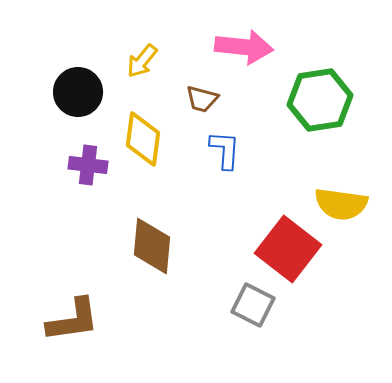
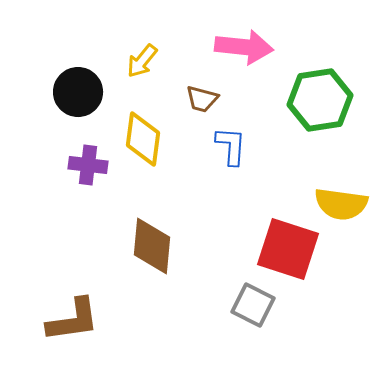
blue L-shape: moved 6 px right, 4 px up
red square: rotated 20 degrees counterclockwise
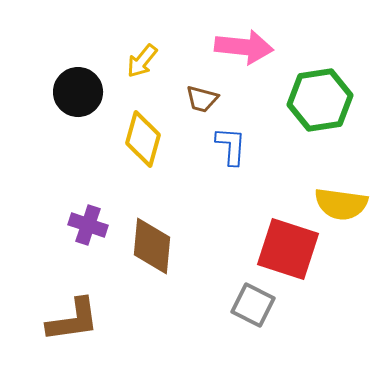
yellow diamond: rotated 8 degrees clockwise
purple cross: moved 60 px down; rotated 12 degrees clockwise
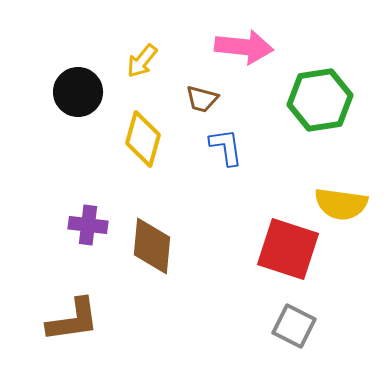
blue L-shape: moved 5 px left, 1 px down; rotated 12 degrees counterclockwise
purple cross: rotated 12 degrees counterclockwise
gray square: moved 41 px right, 21 px down
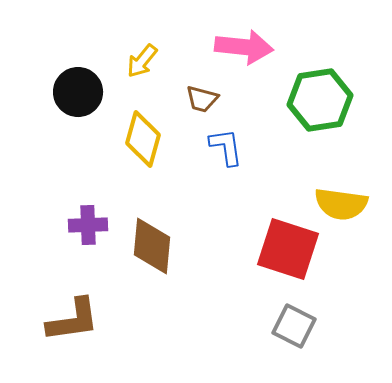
purple cross: rotated 9 degrees counterclockwise
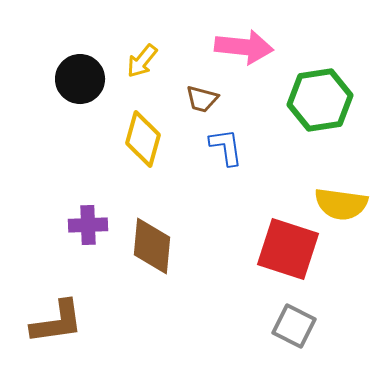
black circle: moved 2 px right, 13 px up
brown L-shape: moved 16 px left, 2 px down
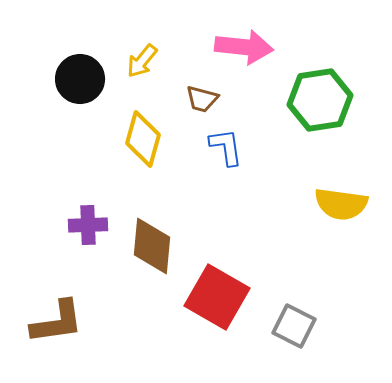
red square: moved 71 px left, 48 px down; rotated 12 degrees clockwise
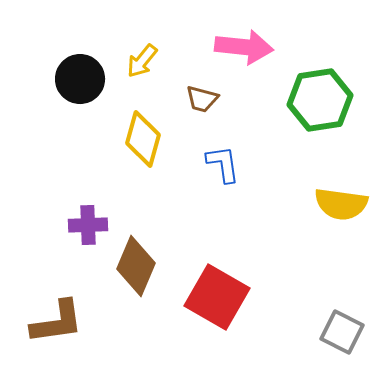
blue L-shape: moved 3 px left, 17 px down
brown diamond: moved 16 px left, 20 px down; rotated 18 degrees clockwise
gray square: moved 48 px right, 6 px down
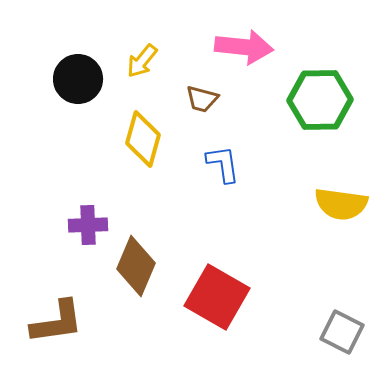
black circle: moved 2 px left
green hexagon: rotated 8 degrees clockwise
